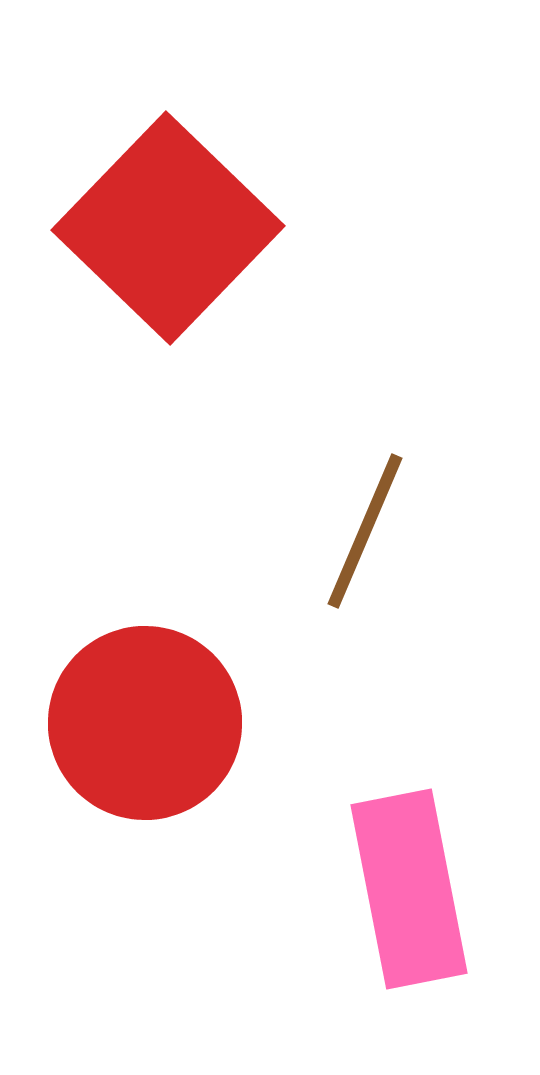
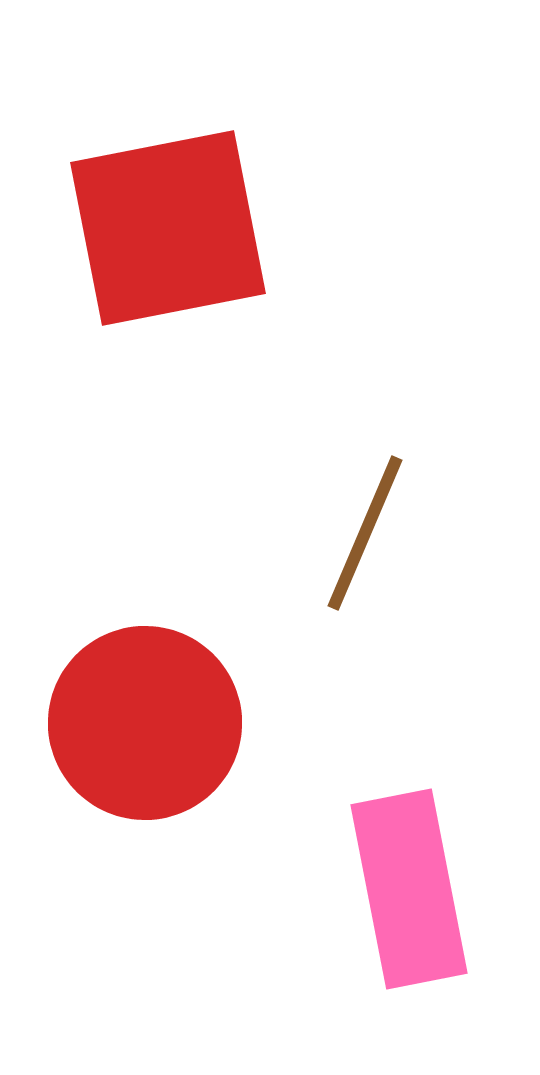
red square: rotated 35 degrees clockwise
brown line: moved 2 px down
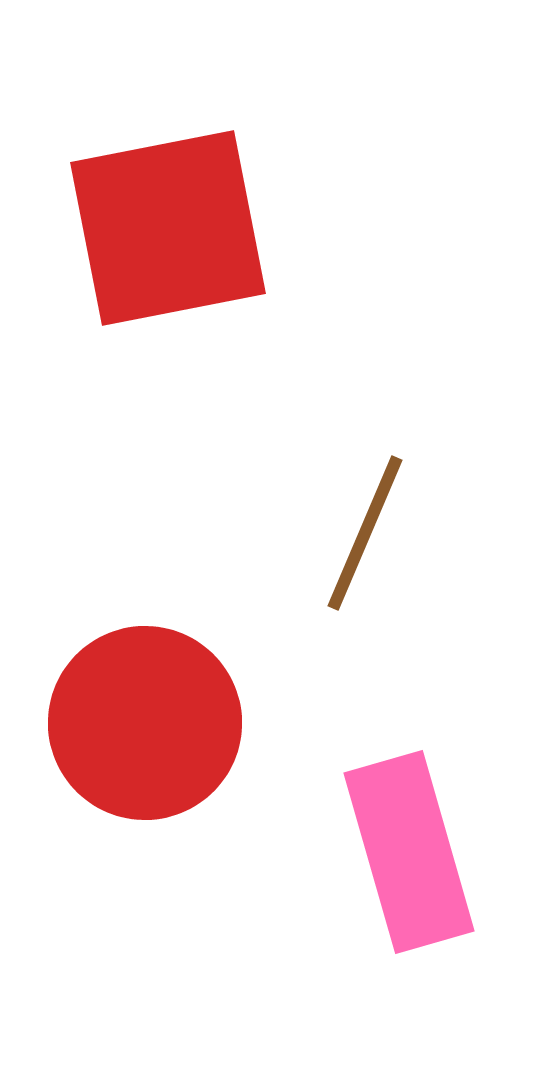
pink rectangle: moved 37 px up; rotated 5 degrees counterclockwise
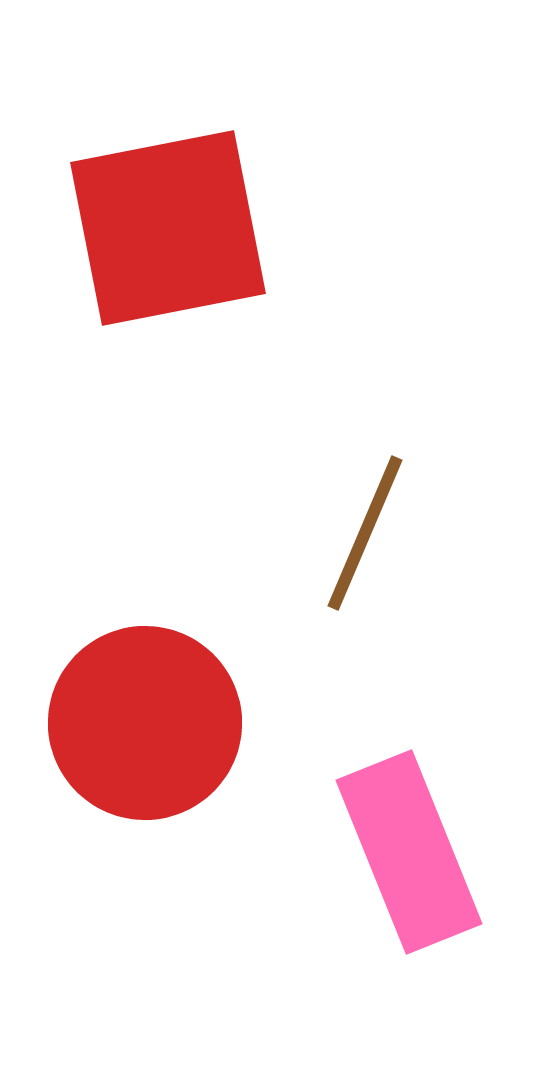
pink rectangle: rotated 6 degrees counterclockwise
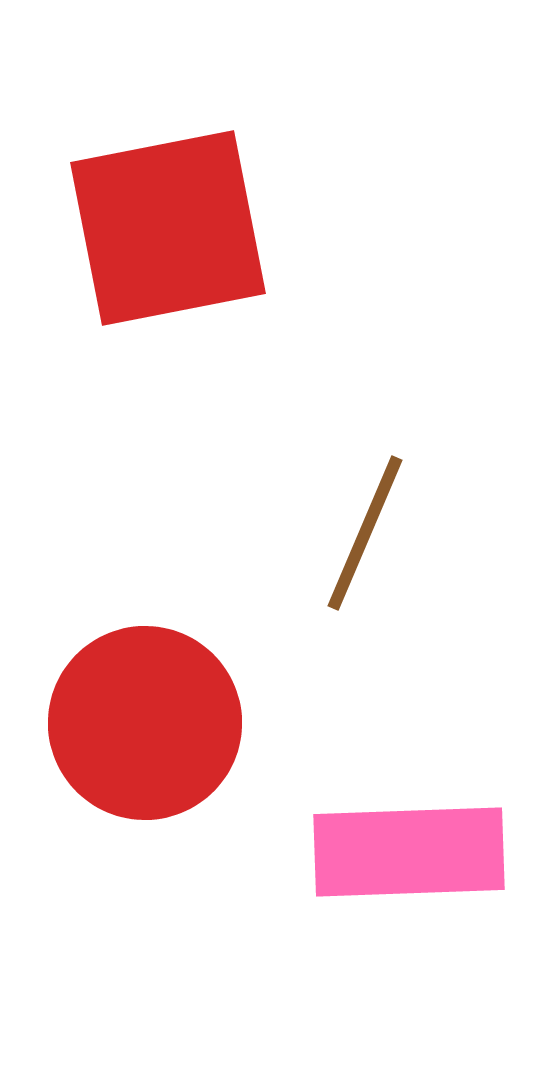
pink rectangle: rotated 70 degrees counterclockwise
